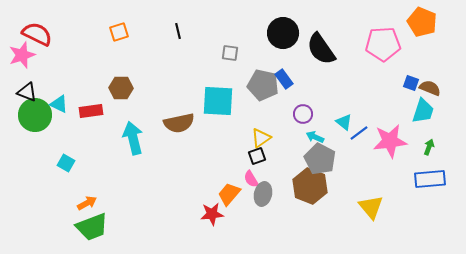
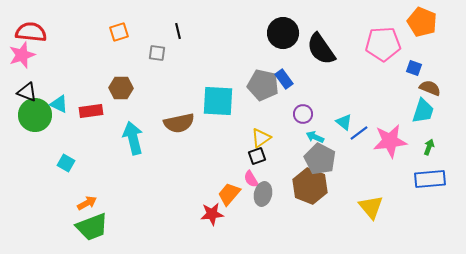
red semicircle at (37, 34): moved 6 px left, 2 px up; rotated 20 degrees counterclockwise
gray square at (230, 53): moved 73 px left
blue square at (411, 83): moved 3 px right, 15 px up
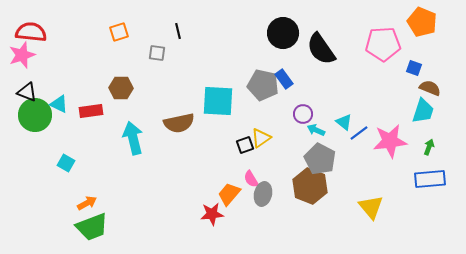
cyan arrow at (315, 137): moved 1 px right, 7 px up
black square at (257, 156): moved 12 px left, 11 px up
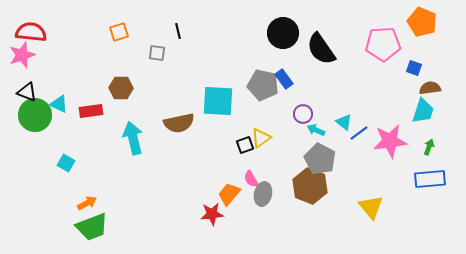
brown semicircle at (430, 88): rotated 30 degrees counterclockwise
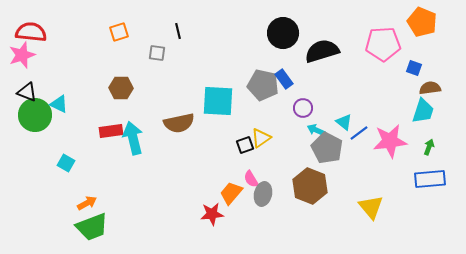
black semicircle at (321, 49): moved 1 px right, 2 px down; rotated 108 degrees clockwise
red rectangle at (91, 111): moved 20 px right, 20 px down
purple circle at (303, 114): moved 6 px up
gray pentagon at (320, 159): moved 7 px right, 11 px up
orange trapezoid at (229, 194): moved 2 px right, 1 px up
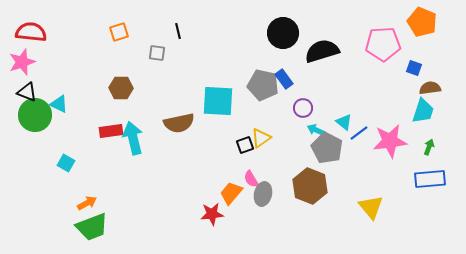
pink star at (22, 55): moved 7 px down
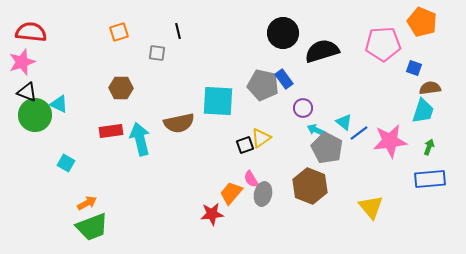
cyan arrow at (133, 138): moved 7 px right, 1 px down
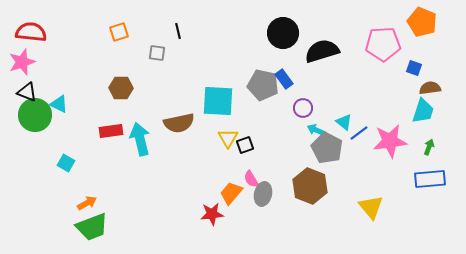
yellow triangle at (261, 138): moved 33 px left; rotated 25 degrees counterclockwise
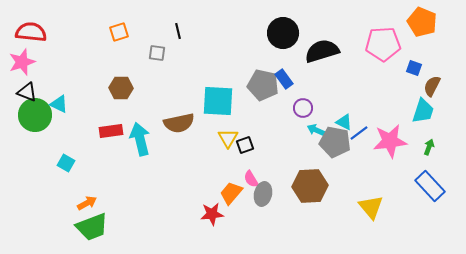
brown semicircle at (430, 88): moved 2 px right, 2 px up; rotated 55 degrees counterclockwise
cyan triangle at (344, 122): rotated 12 degrees counterclockwise
gray pentagon at (327, 148): moved 8 px right, 6 px up; rotated 16 degrees counterclockwise
blue rectangle at (430, 179): moved 7 px down; rotated 52 degrees clockwise
brown hexagon at (310, 186): rotated 24 degrees counterclockwise
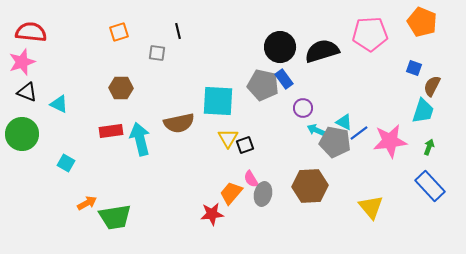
black circle at (283, 33): moved 3 px left, 14 px down
pink pentagon at (383, 44): moved 13 px left, 10 px up
green circle at (35, 115): moved 13 px left, 19 px down
green trapezoid at (92, 227): moved 23 px right, 10 px up; rotated 12 degrees clockwise
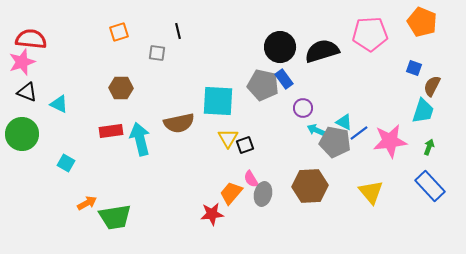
red semicircle at (31, 32): moved 7 px down
yellow triangle at (371, 207): moved 15 px up
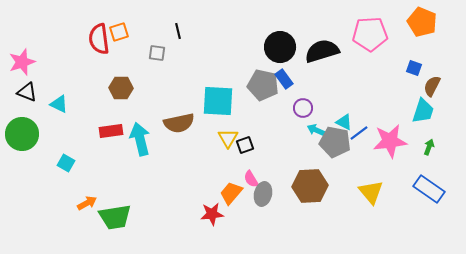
red semicircle at (31, 39): moved 68 px right; rotated 104 degrees counterclockwise
blue rectangle at (430, 186): moved 1 px left, 3 px down; rotated 12 degrees counterclockwise
